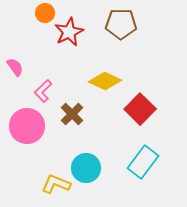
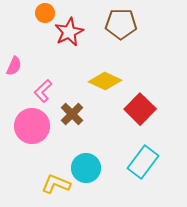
pink semicircle: moved 1 px left, 1 px up; rotated 60 degrees clockwise
pink circle: moved 5 px right
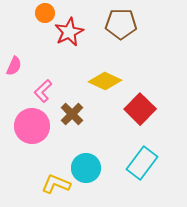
cyan rectangle: moved 1 px left, 1 px down
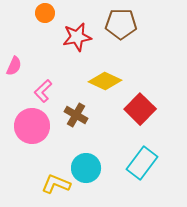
red star: moved 8 px right, 5 px down; rotated 16 degrees clockwise
brown cross: moved 4 px right, 1 px down; rotated 15 degrees counterclockwise
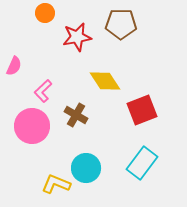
yellow diamond: rotated 32 degrees clockwise
red square: moved 2 px right, 1 px down; rotated 24 degrees clockwise
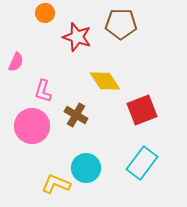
red star: rotated 28 degrees clockwise
pink semicircle: moved 2 px right, 4 px up
pink L-shape: rotated 30 degrees counterclockwise
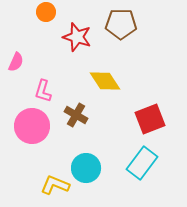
orange circle: moved 1 px right, 1 px up
red square: moved 8 px right, 9 px down
yellow L-shape: moved 1 px left, 1 px down
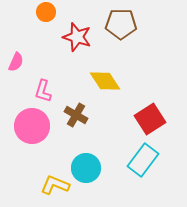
red square: rotated 12 degrees counterclockwise
cyan rectangle: moved 1 px right, 3 px up
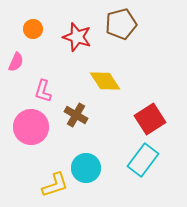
orange circle: moved 13 px left, 17 px down
brown pentagon: rotated 16 degrees counterclockwise
pink circle: moved 1 px left, 1 px down
yellow L-shape: rotated 140 degrees clockwise
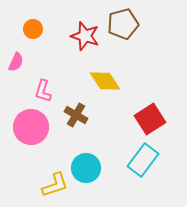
brown pentagon: moved 2 px right
red star: moved 8 px right, 1 px up
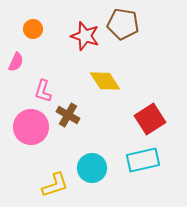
brown pentagon: rotated 24 degrees clockwise
brown cross: moved 8 px left
cyan rectangle: rotated 40 degrees clockwise
cyan circle: moved 6 px right
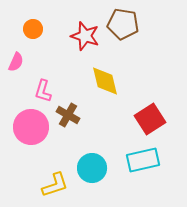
yellow diamond: rotated 20 degrees clockwise
